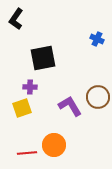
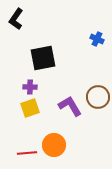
yellow square: moved 8 px right
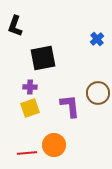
black L-shape: moved 1 px left, 7 px down; rotated 15 degrees counterclockwise
blue cross: rotated 24 degrees clockwise
brown circle: moved 4 px up
purple L-shape: rotated 25 degrees clockwise
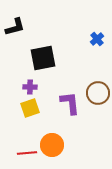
black L-shape: moved 1 px down; rotated 125 degrees counterclockwise
purple L-shape: moved 3 px up
orange circle: moved 2 px left
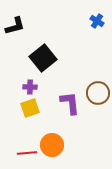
black L-shape: moved 1 px up
blue cross: moved 18 px up; rotated 16 degrees counterclockwise
black square: rotated 28 degrees counterclockwise
